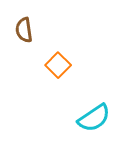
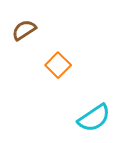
brown semicircle: rotated 65 degrees clockwise
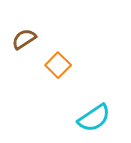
brown semicircle: moved 9 px down
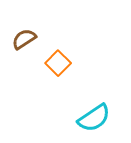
orange square: moved 2 px up
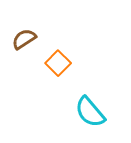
cyan semicircle: moved 4 px left, 6 px up; rotated 84 degrees clockwise
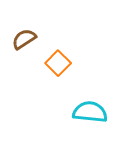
cyan semicircle: rotated 136 degrees clockwise
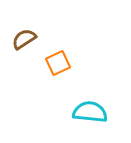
orange square: rotated 20 degrees clockwise
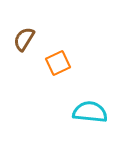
brown semicircle: rotated 25 degrees counterclockwise
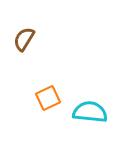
orange square: moved 10 px left, 35 px down
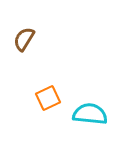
cyan semicircle: moved 2 px down
